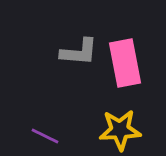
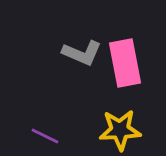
gray L-shape: moved 3 px right, 1 px down; rotated 18 degrees clockwise
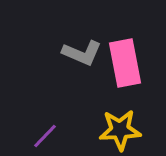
purple line: rotated 72 degrees counterclockwise
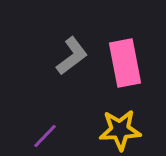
gray L-shape: moved 10 px left, 3 px down; rotated 60 degrees counterclockwise
